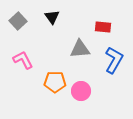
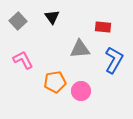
orange pentagon: rotated 10 degrees counterclockwise
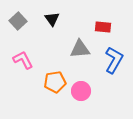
black triangle: moved 2 px down
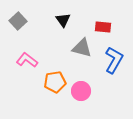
black triangle: moved 11 px right, 1 px down
gray triangle: moved 2 px right, 1 px up; rotated 20 degrees clockwise
pink L-shape: moved 4 px right; rotated 25 degrees counterclockwise
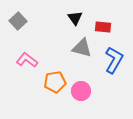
black triangle: moved 12 px right, 2 px up
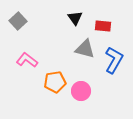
red rectangle: moved 1 px up
gray triangle: moved 3 px right, 1 px down
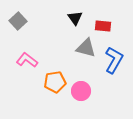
gray triangle: moved 1 px right, 1 px up
